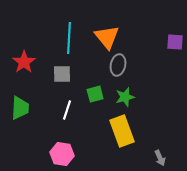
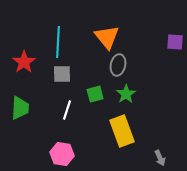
cyan line: moved 11 px left, 4 px down
green star: moved 1 px right, 3 px up; rotated 18 degrees counterclockwise
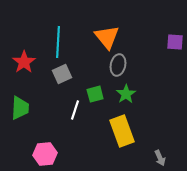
gray square: rotated 24 degrees counterclockwise
white line: moved 8 px right
pink hexagon: moved 17 px left; rotated 15 degrees counterclockwise
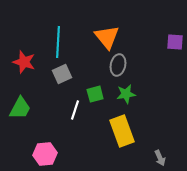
red star: rotated 20 degrees counterclockwise
green star: rotated 24 degrees clockwise
green trapezoid: rotated 25 degrees clockwise
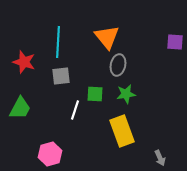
gray square: moved 1 px left, 2 px down; rotated 18 degrees clockwise
green square: rotated 18 degrees clockwise
pink hexagon: moved 5 px right; rotated 10 degrees counterclockwise
